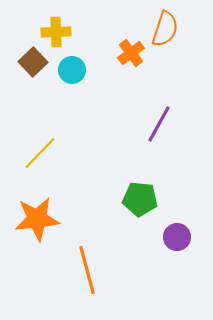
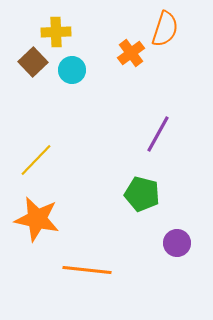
purple line: moved 1 px left, 10 px down
yellow line: moved 4 px left, 7 px down
green pentagon: moved 2 px right, 5 px up; rotated 8 degrees clockwise
orange star: rotated 18 degrees clockwise
purple circle: moved 6 px down
orange line: rotated 69 degrees counterclockwise
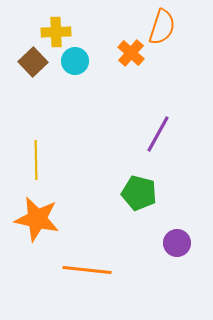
orange semicircle: moved 3 px left, 2 px up
orange cross: rotated 12 degrees counterclockwise
cyan circle: moved 3 px right, 9 px up
yellow line: rotated 45 degrees counterclockwise
green pentagon: moved 3 px left, 1 px up
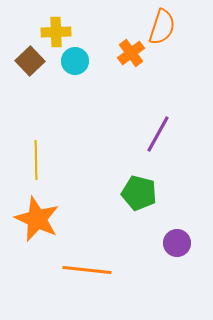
orange cross: rotated 12 degrees clockwise
brown square: moved 3 px left, 1 px up
orange star: rotated 12 degrees clockwise
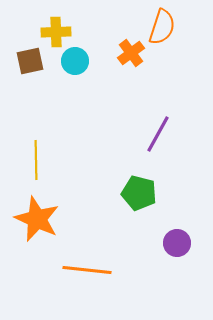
brown square: rotated 32 degrees clockwise
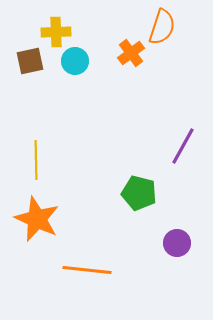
purple line: moved 25 px right, 12 px down
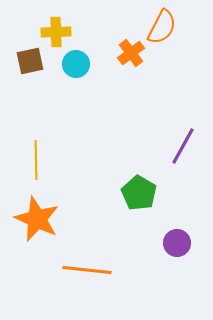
orange semicircle: rotated 9 degrees clockwise
cyan circle: moved 1 px right, 3 px down
green pentagon: rotated 16 degrees clockwise
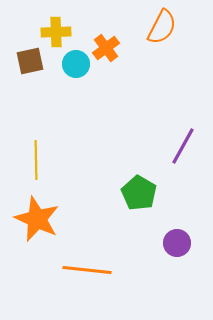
orange cross: moved 25 px left, 5 px up
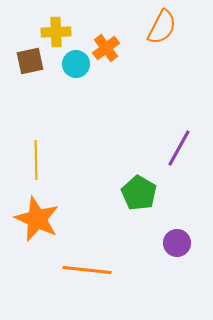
purple line: moved 4 px left, 2 px down
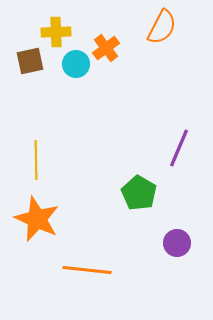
purple line: rotated 6 degrees counterclockwise
